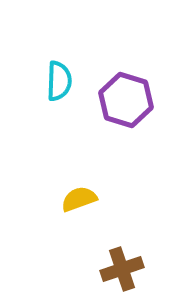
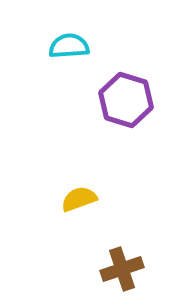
cyan semicircle: moved 10 px right, 35 px up; rotated 96 degrees counterclockwise
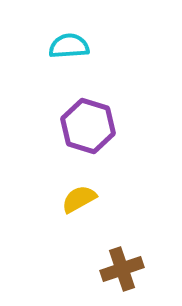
purple hexagon: moved 38 px left, 26 px down
yellow semicircle: rotated 9 degrees counterclockwise
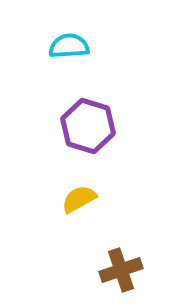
brown cross: moved 1 px left, 1 px down
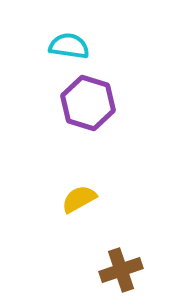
cyan semicircle: rotated 12 degrees clockwise
purple hexagon: moved 23 px up
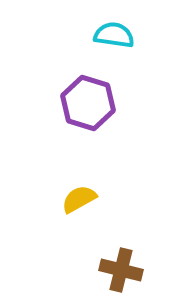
cyan semicircle: moved 45 px right, 11 px up
brown cross: rotated 33 degrees clockwise
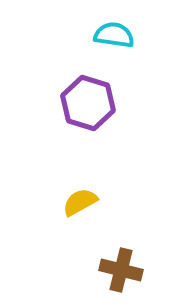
yellow semicircle: moved 1 px right, 3 px down
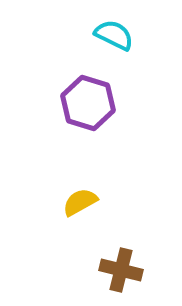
cyan semicircle: rotated 18 degrees clockwise
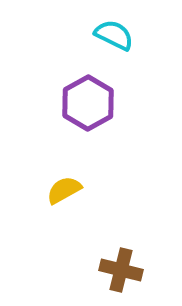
purple hexagon: rotated 14 degrees clockwise
yellow semicircle: moved 16 px left, 12 px up
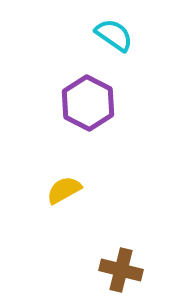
cyan semicircle: rotated 9 degrees clockwise
purple hexagon: rotated 4 degrees counterclockwise
